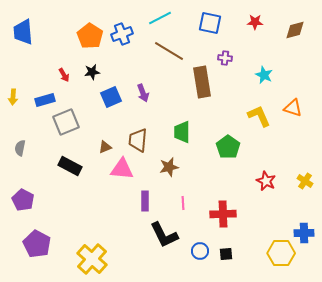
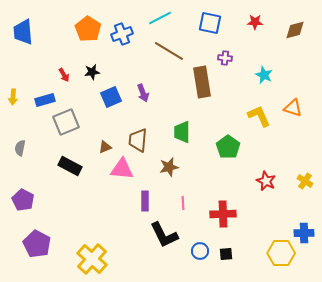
orange pentagon at (90, 36): moved 2 px left, 7 px up
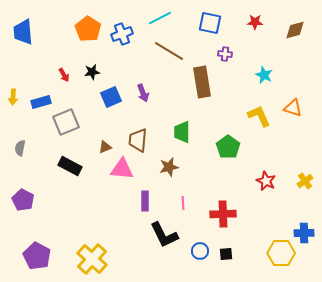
purple cross at (225, 58): moved 4 px up
blue rectangle at (45, 100): moved 4 px left, 2 px down
yellow cross at (305, 181): rotated 21 degrees clockwise
purple pentagon at (37, 244): moved 12 px down
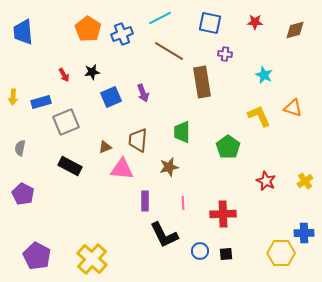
purple pentagon at (23, 200): moved 6 px up
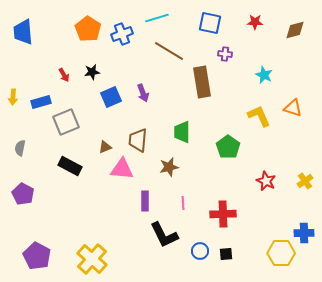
cyan line at (160, 18): moved 3 px left; rotated 10 degrees clockwise
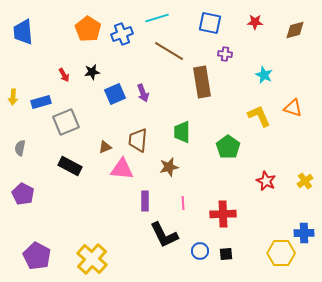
blue square at (111, 97): moved 4 px right, 3 px up
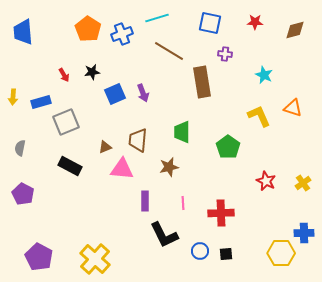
yellow cross at (305, 181): moved 2 px left, 2 px down
red cross at (223, 214): moved 2 px left, 1 px up
purple pentagon at (37, 256): moved 2 px right, 1 px down
yellow cross at (92, 259): moved 3 px right
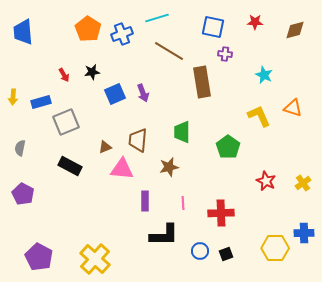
blue square at (210, 23): moved 3 px right, 4 px down
black L-shape at (164, 235): rotated 64 degrees counterclockwise
yellow hexagon at (281, 253): moved 6 px left, 5 px up
black square at (226, 254): rotated 16 degrees counterclockwise
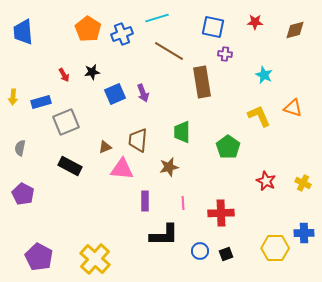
yellow cross at (303, 183): rotated 28 degrees counterclockwise
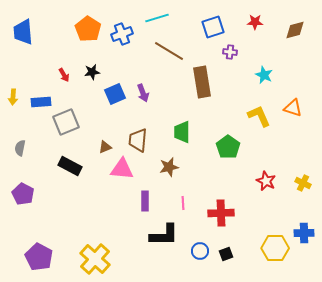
blue square at (213, 27): rotated 30 degrees counterclockwise
purple cross at (225, 54): moved 5 px right, 2 px up
blue rectangle at (41, 102): rotated 12 degrees clockwise
